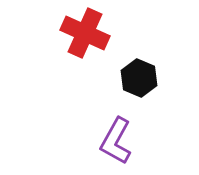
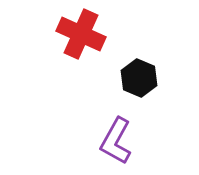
red cross: moved 4 px left, 1 px down
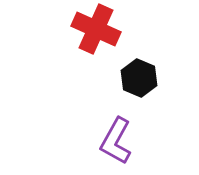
red cross: moved 15 px right, 5 px up
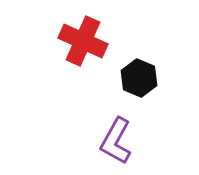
red cross: moved 13 px left, 12 px down
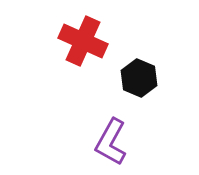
purple L-shape: moved 5 px left, 1 px down
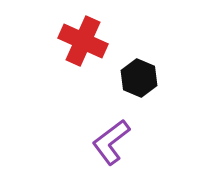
purple L-shape: rotated 24 degrees clockwise
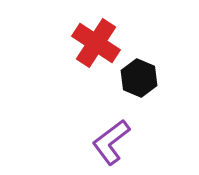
red cross: moved 13 px right, 2 px down; rotated 9 degrees clockwise
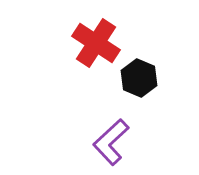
purple L-shape: rotated 6 degrees counterclockwise
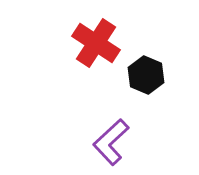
black hexagon: moved 7 px right, 3 px up
